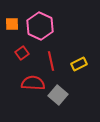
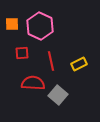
red square: rotated 32 degrees clockwise
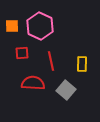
orange square: moved 2 px down
yellow rectangle: moved 3 px right; rotated 63 degrees counterclockwise
gray square: moved 8 px right, 5 px up
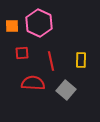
pink hexagon: moved 1 px left, 3 px up
yellow rectangle: moved 1 px left, 4 px up
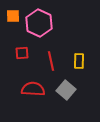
orange square: moved 1 px right, 10 px up
yellow rectangle: moved 2 px left, 1 px down
red semicircle: moved 6 px down
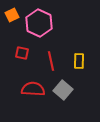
orange square: moved 1 px left, 1 px up; rotated 24 degrees counterclockwise
red square: rotated 16 degrees clockwise
gray square: moved 3 px left
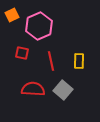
pink hexagon: moved 3 px down; rotated 12 degrees clockwise
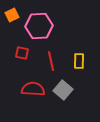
pink hexagon: rotated 20 degrees clockwise
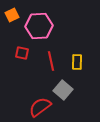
yellow rectangle: moved 2 px left, 1 px down
red semicircle: moved 7 px right, 18 px down; rotated 40 degrees counterclockwise
